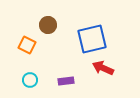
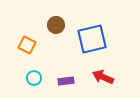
brown circle: moved 8 px right
red arrow: moved 9 px down
cyan circle: moved 4 px right, 2 px up
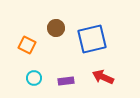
brown circle: moved 3 px down
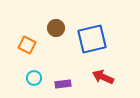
purple rectangle: moved 3 px left, 3 px down
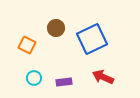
blue square: rotated 12 degrees counterclockwise
purple rectangle: moved 1 px right, 2 px up
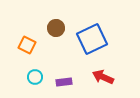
cyan circle: moved 1 px right, 1 px up
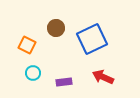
cyan circle: moved 2 px left, 4 px up
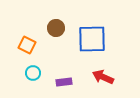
blue square: rotated 24 degrees clockwise
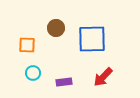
orange square: rotated 24 degrees counterclockwise
red arrow: rotated 70 degrees counterclockwise
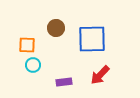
cyan circle: moved 8 px up
red arrow: moved 3 px left, 2 px up
